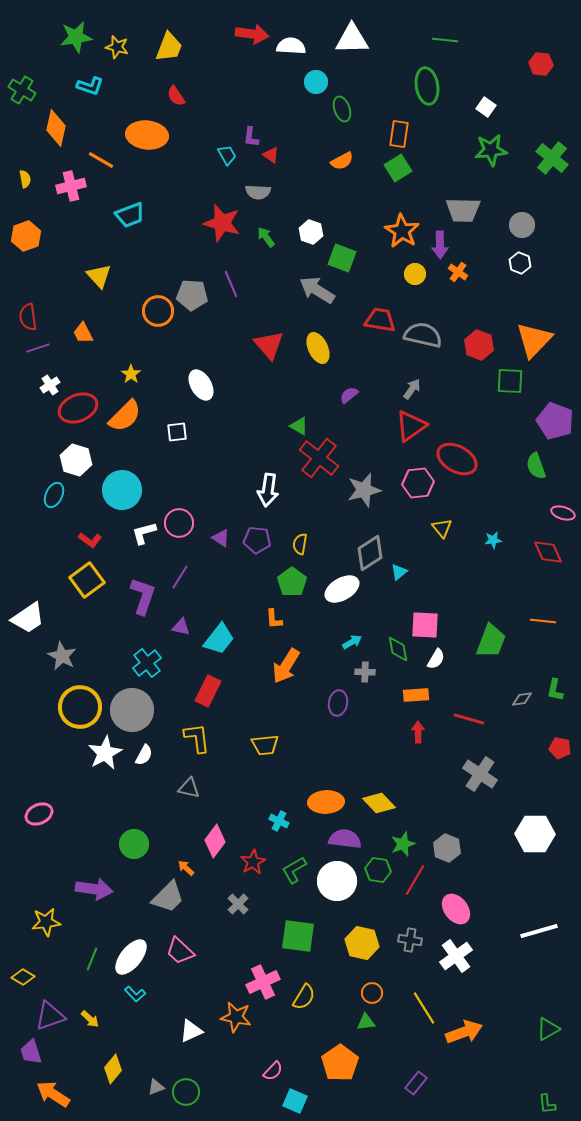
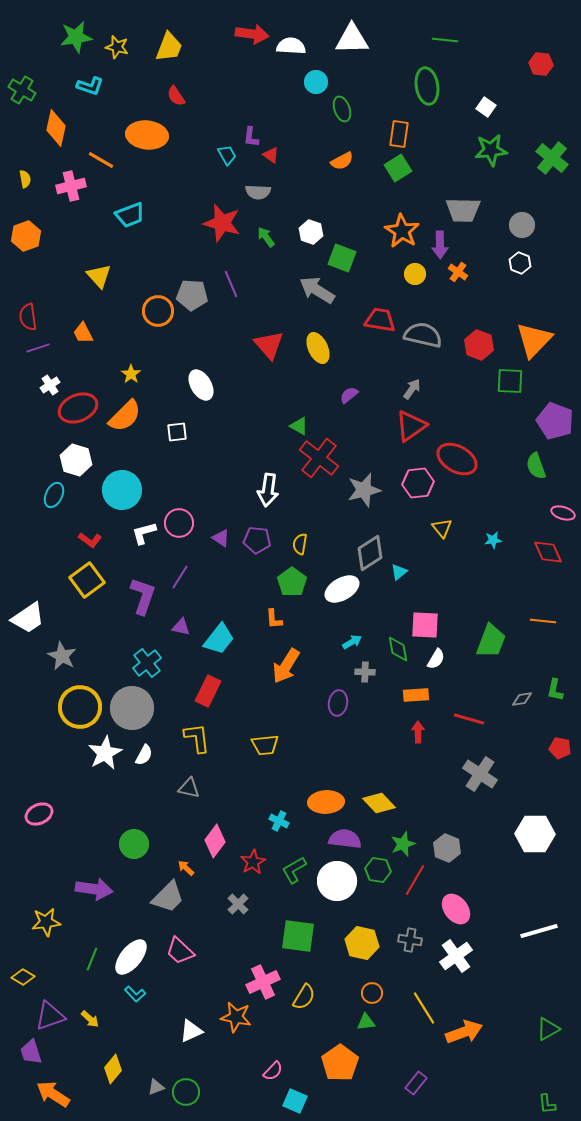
gray circle at (132, 710): moved 2 px up
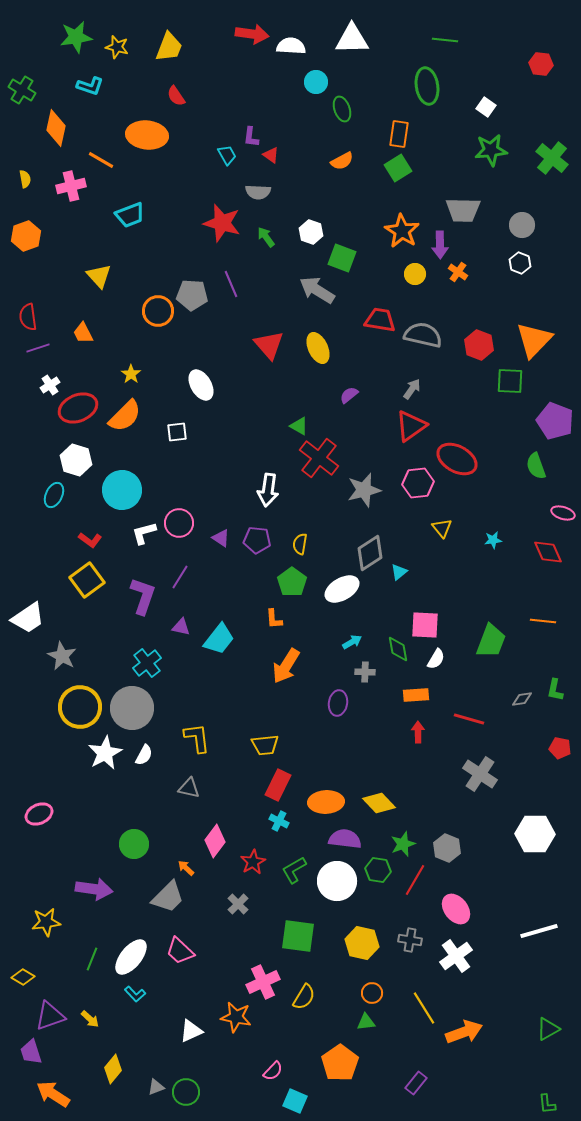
red rectangle at (208, 691): moved 70 px right, 94 px down
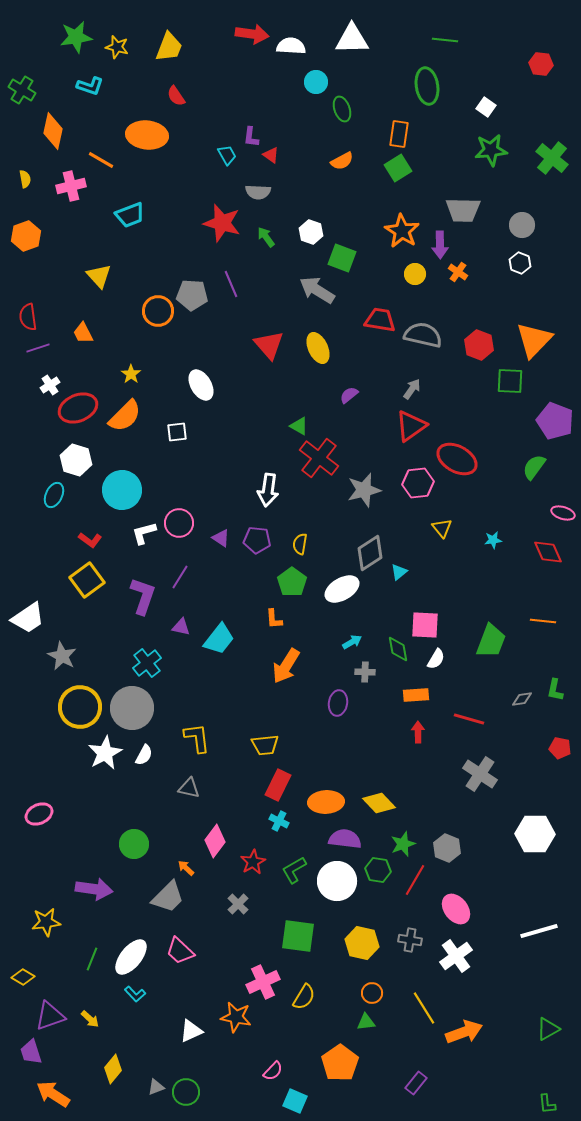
orange diamond at (56, 128): moved 3 px left, 3 px down
green semicircle at (536, 466): moved 2 px left, 1 px down; rotated 56 degrees clockwise
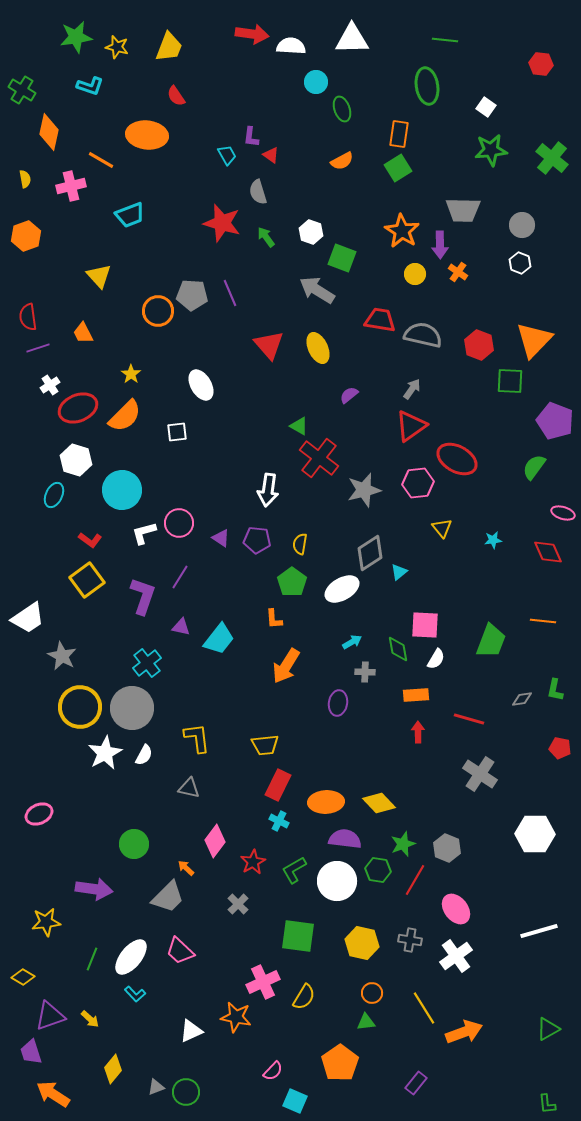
orange diamond at (53, 131): moved 4 px left, 1 px down
gray semicircle at (258, 192): rotated 70 degrees clockwise
purple line at (231, 284): moved 1 px left, 9 px down
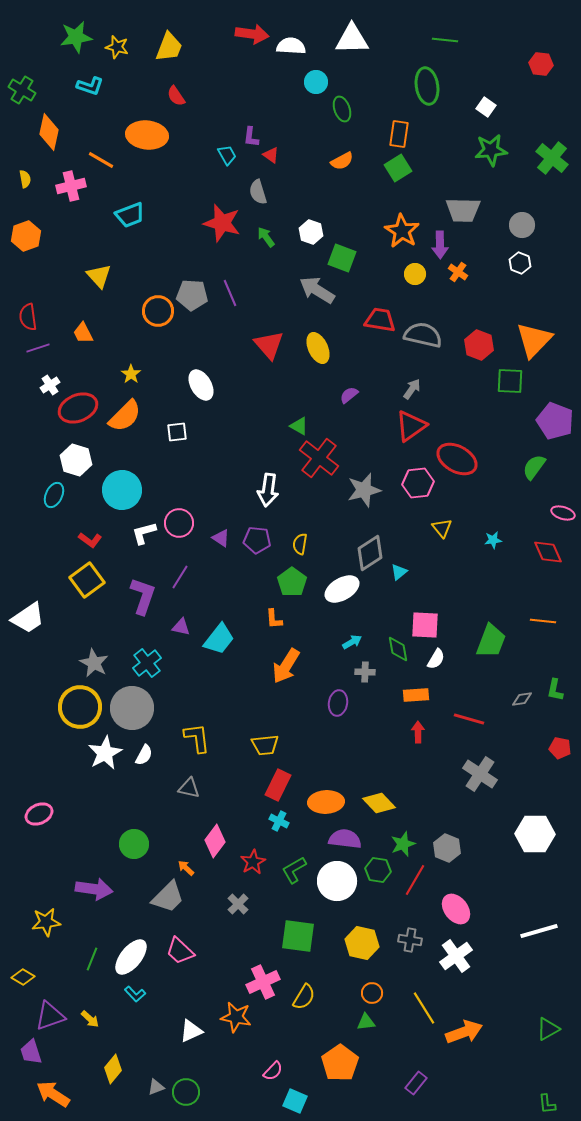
gray star at (62, 656): moved 32 px right, 7 px down
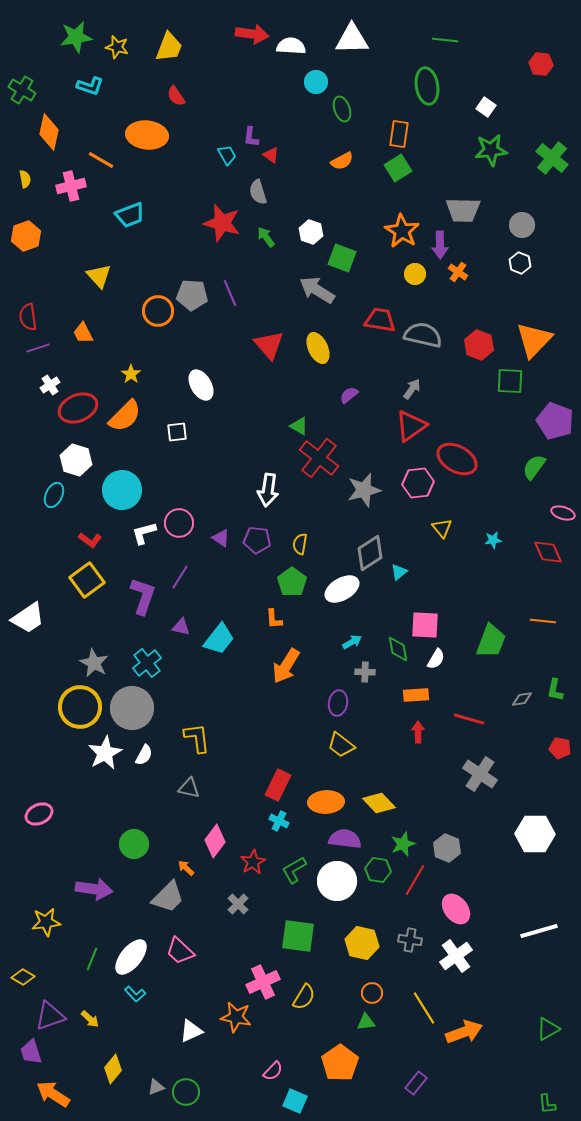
yellow trapezoid at (265, 745): moved 76 px right; rotated 44 degrees clockwise
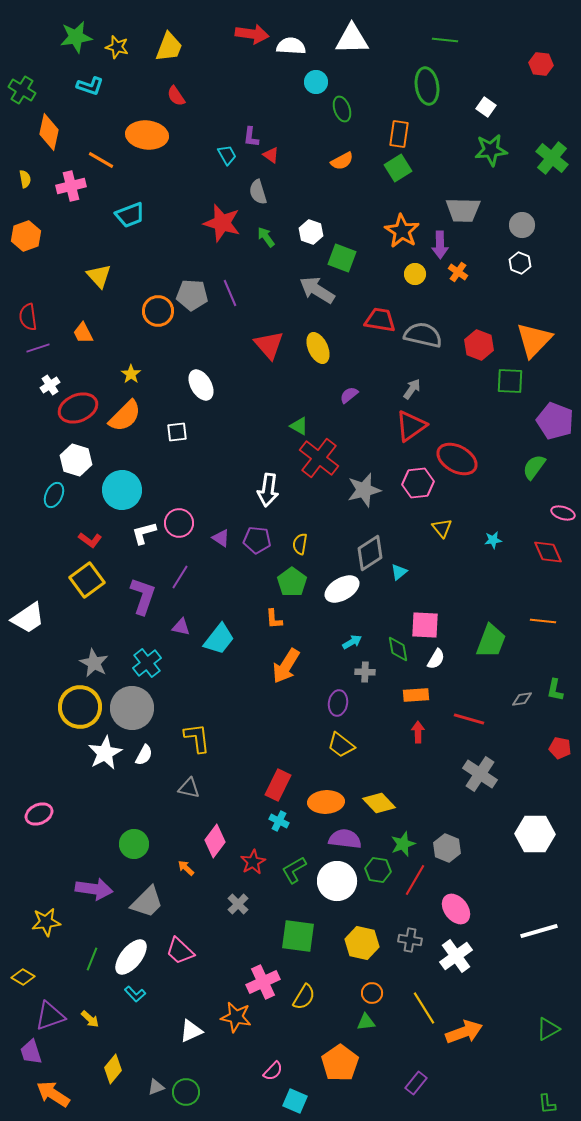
gray trapezoid at (168, 897): moved 21 px left, 5 px down
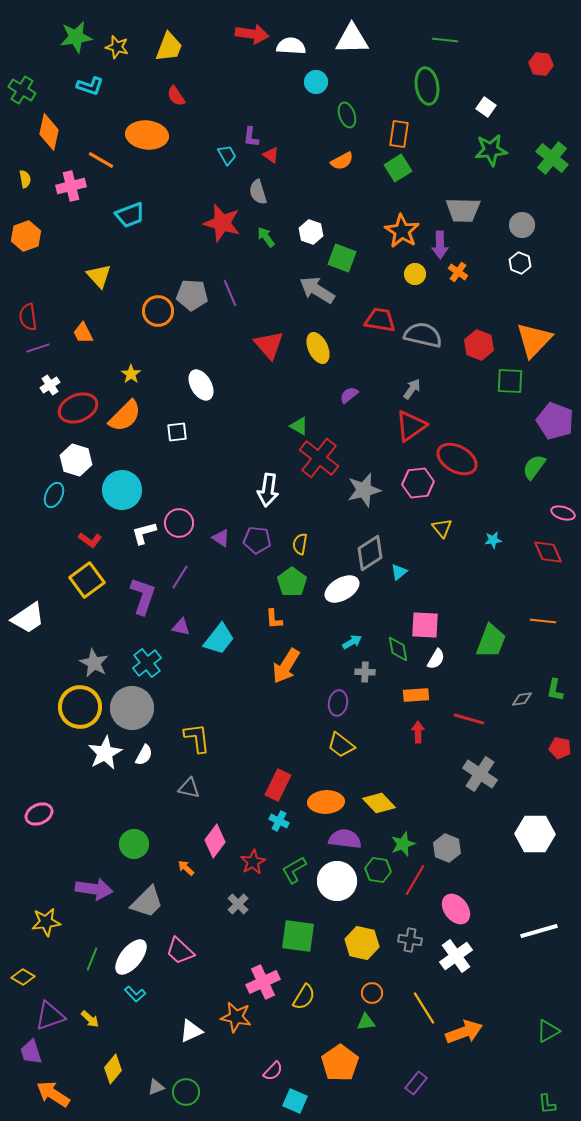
green ellipse at (342, 109): moved 5 px right, 6 px down
green triangle at (548, 1029): moved 2 px down
